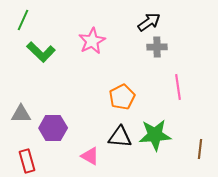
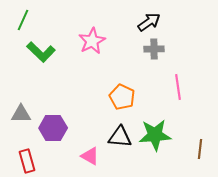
gray cross: moved 3 px left, 2 px down
orange pentagon: rotated 20 degrees counterclockwise
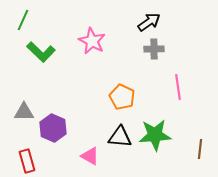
pink star: rotated 16 degrees counterclockwise
gray triangle: moved 3 px right, 2 px up
purple hexagon: rotated 24 degrees clockwise
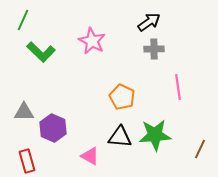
brown line: rotated 18 degrees clockwise
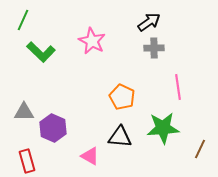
gray cross: moved 1 px up
green star: moved 8 px right, 7 px up
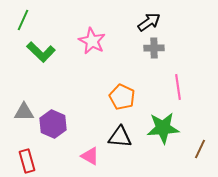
purple hexagon: moved 4 px up
